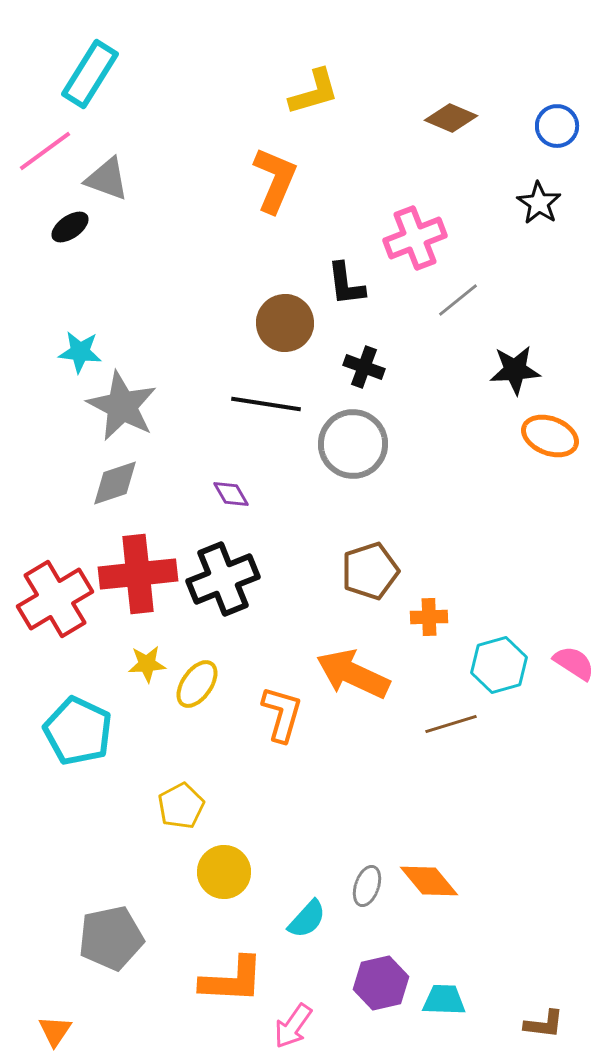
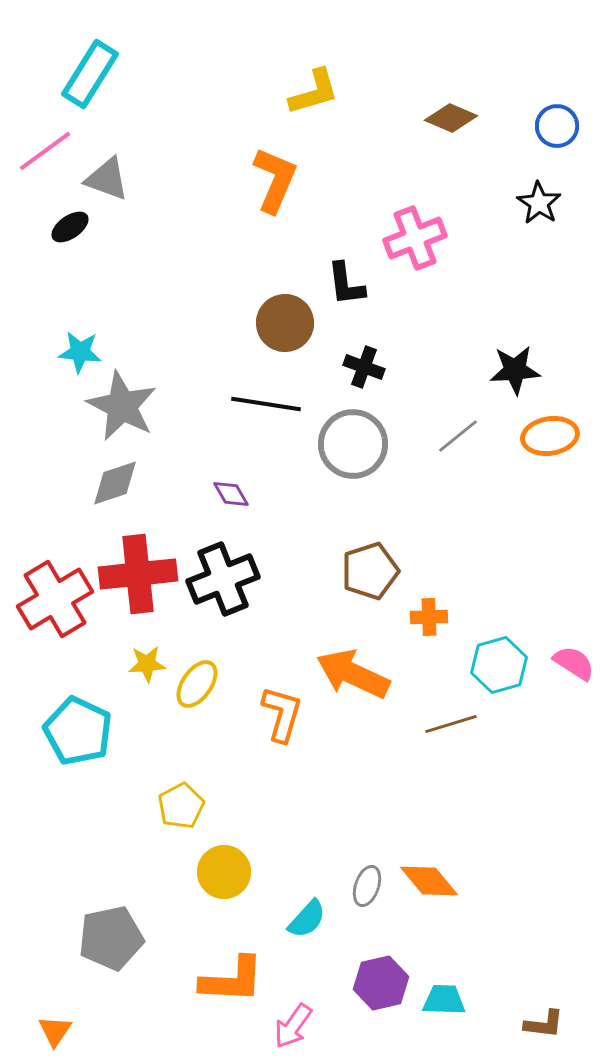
gray line at (458, 300): moved 136 px down
orange ellipse at (550, 436): rotated 30 degrees counterclockwise
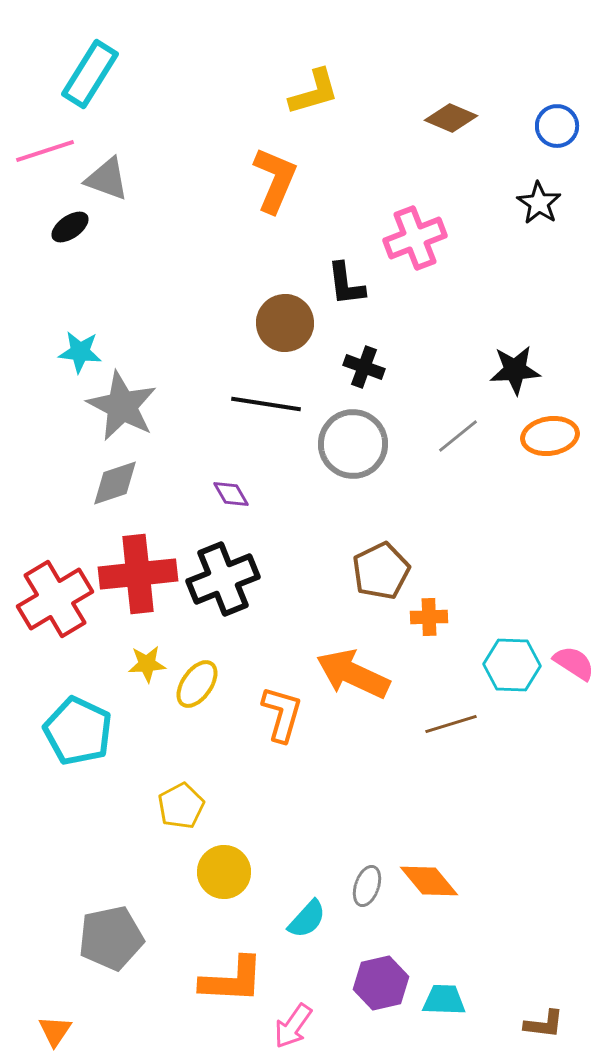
pink line at (45, 151): rotated 18 degrees clockwise
brown pentagon at (370, 571): moved 11 px right; rotated 8 degrees counterclockwise
cyan hexagon at (499, 665): moved 13 px right; rotated 18 degrees clockwise
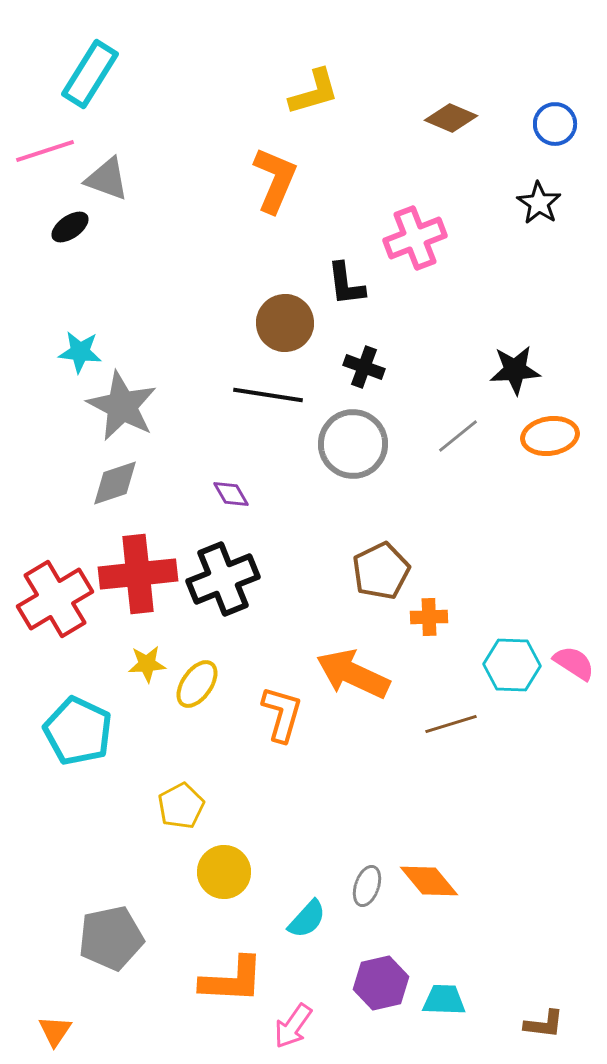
blue circle at (557, 126): moved 2 px left, 2 px up
black line at (266, 404): moved 2 px right, 9 px up
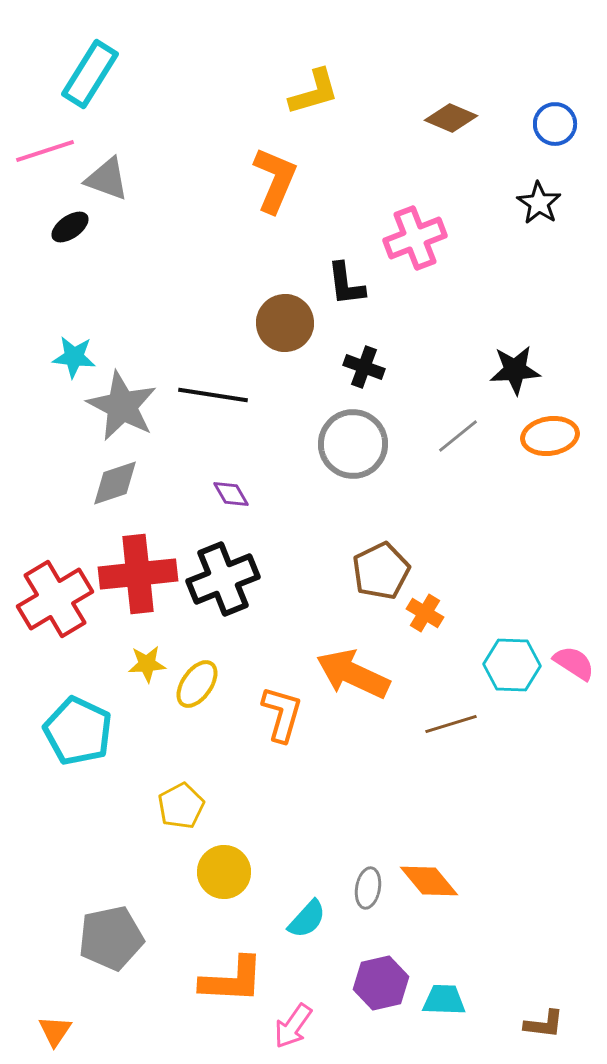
cyan star at (80, 352): moved 6 px left, 5 px down
black line at (268, 395): moved 55 px left
orange cross at (429, 617): moved 4 px left, 4 px up; rotated 33 degrees clockwise
gray ellipse at (367, 886): moved 1 px right, 2 px down; rotated 9 degrees counterclockwise
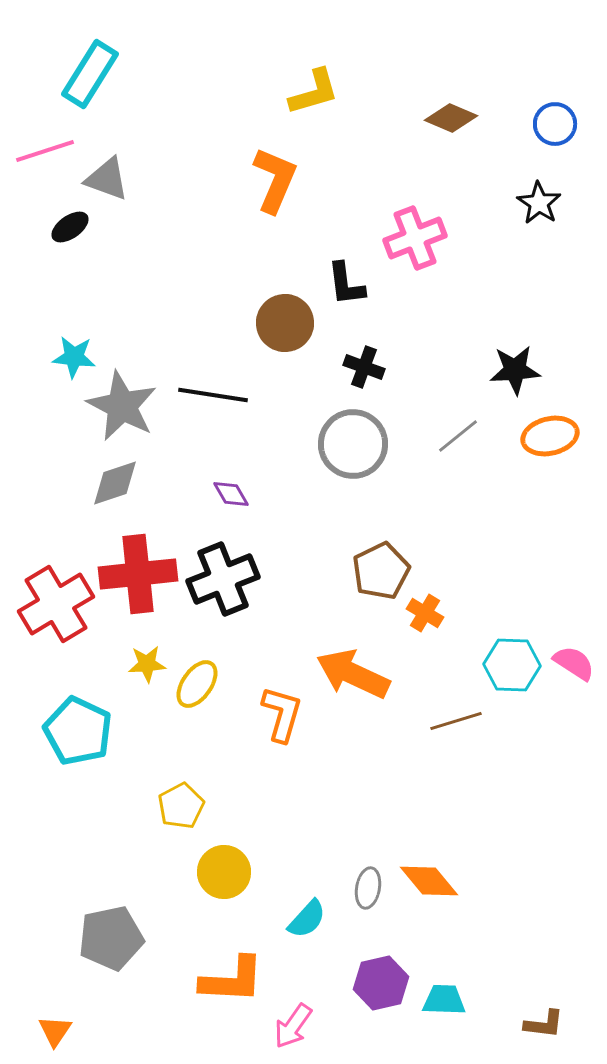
orange ellipse at (550, 436): rotated 4 degrees counterclockwise
red cross at (55, 599): moved 1 px right, 5 px down
brown line at (451, 724): moved 5 px right, 3 px up
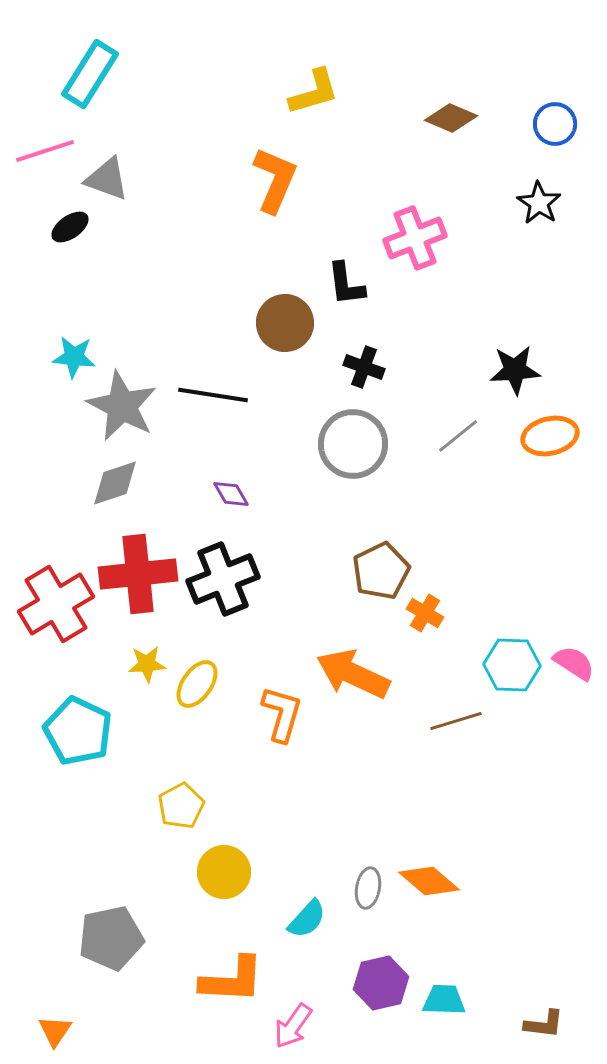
orange diamond at (429, 881): rotated 10 degrees counterclockwise
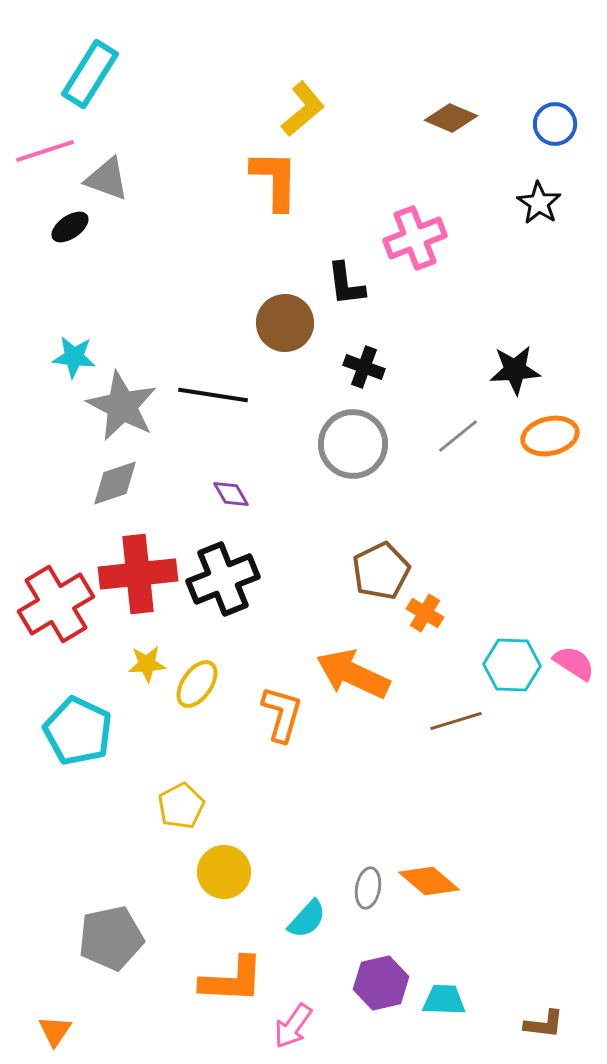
yellow L-shape at (314, 92): moved 11 px left, 17 px down; rotated 24 degrees counterclockwise
orange L-shape at (275, 180): rotated 22 degrees counterclockwise
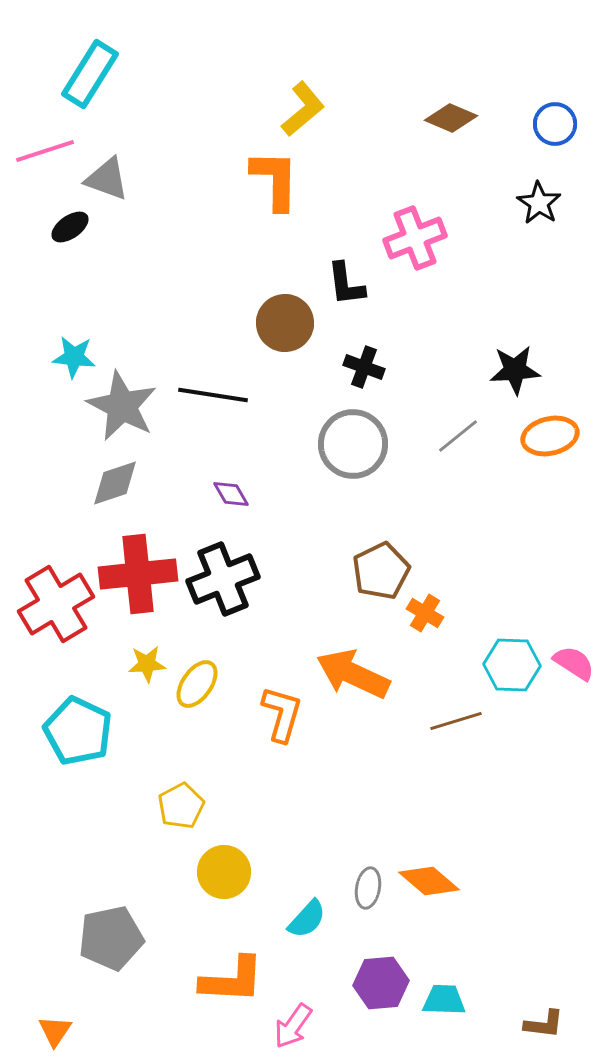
purple hexagon at (381, 983): rotated 8 degrees clockwise
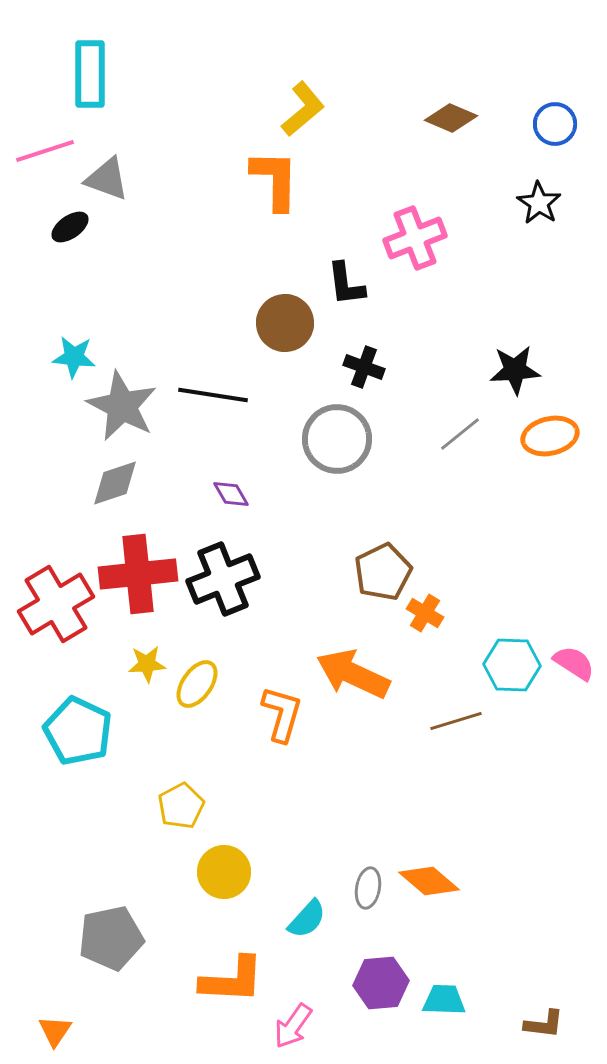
cyan rectangle at (90, 74): rotated 32 degrees counterclockwise
gray line at (458, 436): moved 2 px right, 2 px up
gray circle at (353, 444): moved 16 px left, 5 px up
brown pentagon at (381, 571): moved 2 px right, 1 px down
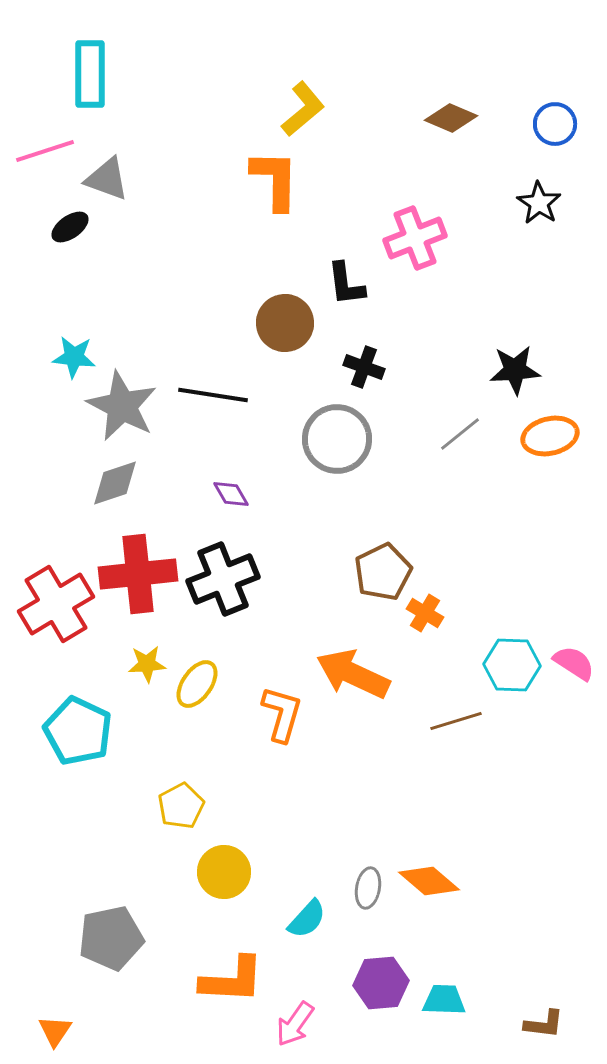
pink arrow at (293, 1026): moved 2 px right, 2 px up
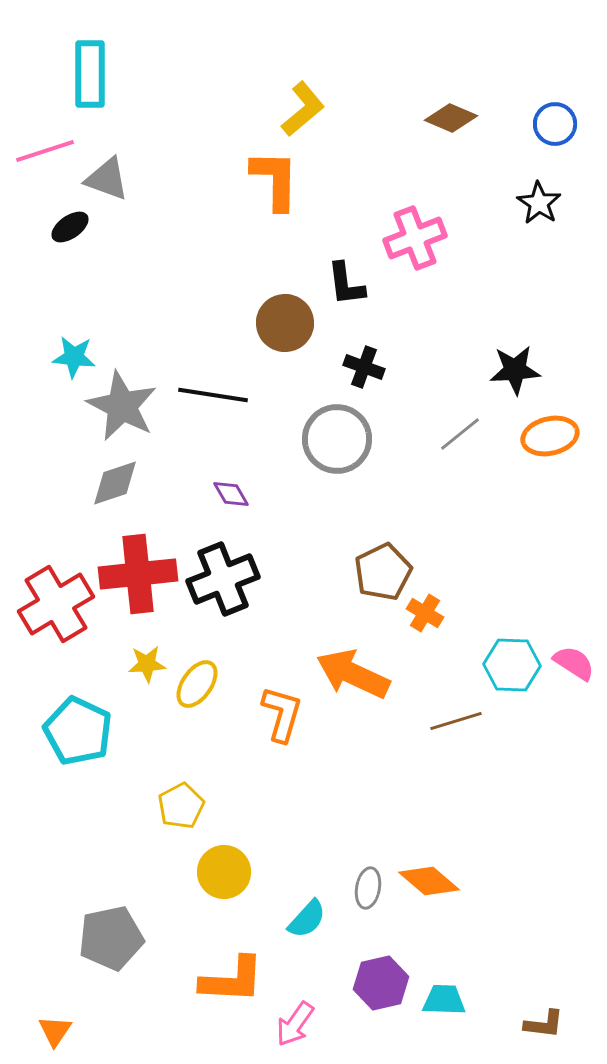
purple hexagon at (381, 983): rotated 8 degrees counterclockwise
